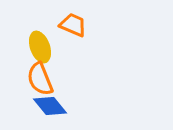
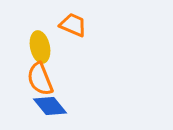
yellow ellipse: rotated 8 degrees clockwise
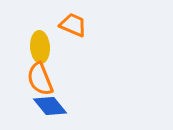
yellow ellipse: rotated 8 degrees clockwise
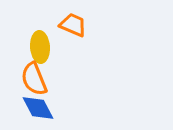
orange semicircle: moved 6 px left
blue diamond: moved 12 px left, 2 px down; rotated 12 degrees clockwise
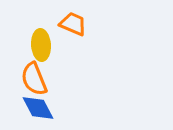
orange trapezoid: moved 1 px up
yellow ellipse: moved 1 px right, 2 px up
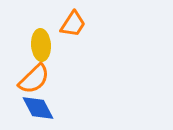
orange trapezoid: rotated 100 degrees clockwise
orange semicircle: rotated 112 degrees counterclockwise
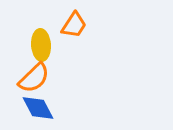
orange trapezoid: moved 1 px right, 1 px down
orange semicircle: moved 1 px up
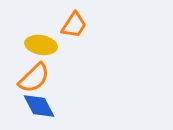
yellow ellipse: rotated 76 degrees counterclockwise
blue diamond: moved 1 px right, 2 px up
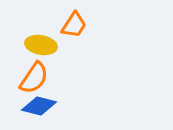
orange semicircle: rotated 12 degrees counterclockwise
blue diamond: rotated 48 degrees counterclockwise
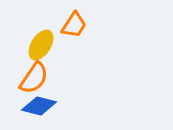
yellow ellipse: rotated 68 degrees counterclockwise
